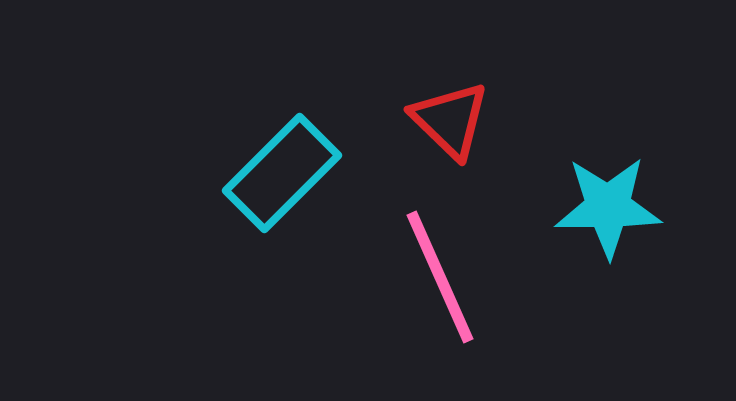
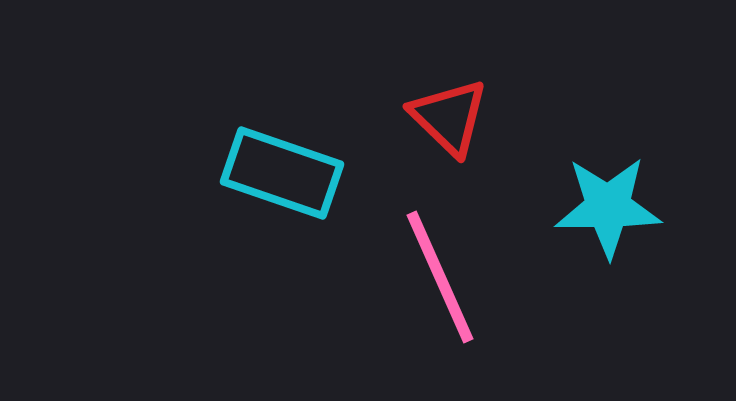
red triangle: moved 1 px left, 3 px up
cyan rectangle: rotated 64 degrees clockwise
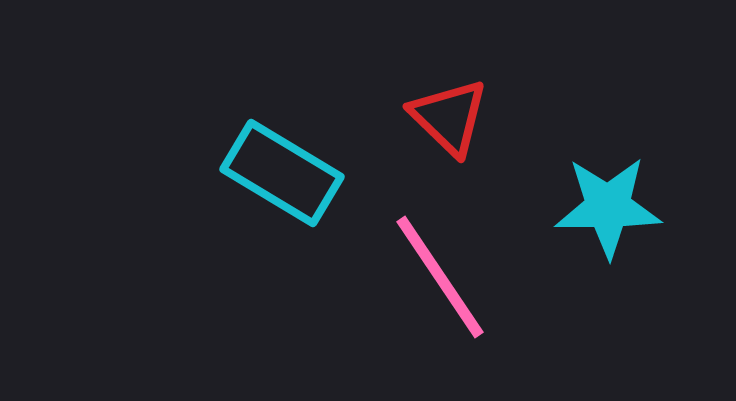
cyan rectangle: rotated 12 degrees clockwise
pink line: rotated 10 degrees counterclockwise
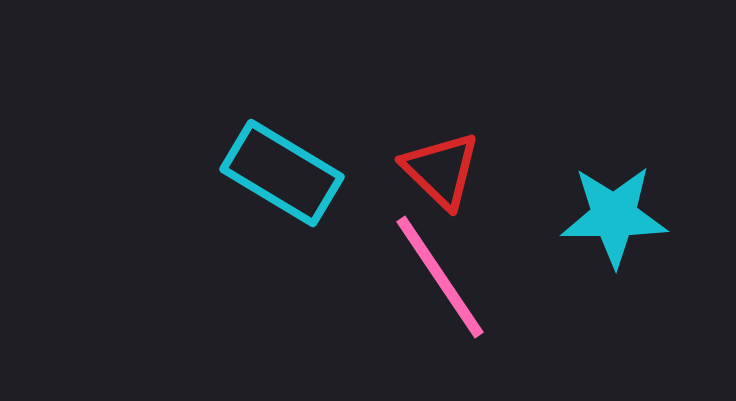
red triangle: moved 8 px left, 53 px down
cyan star: moved 6 px right, 9 px down
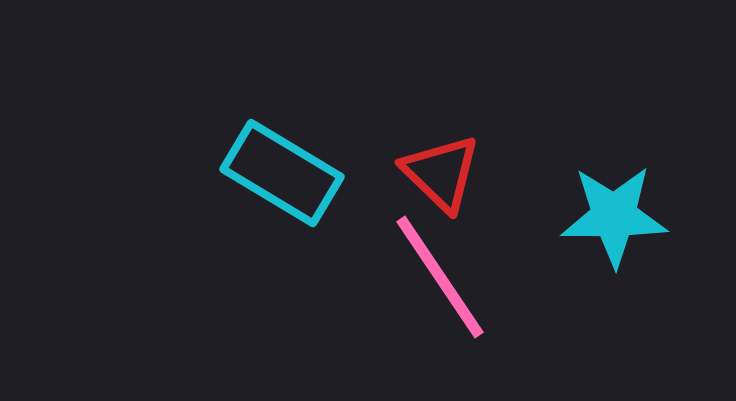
red triangle: moved 3 px down
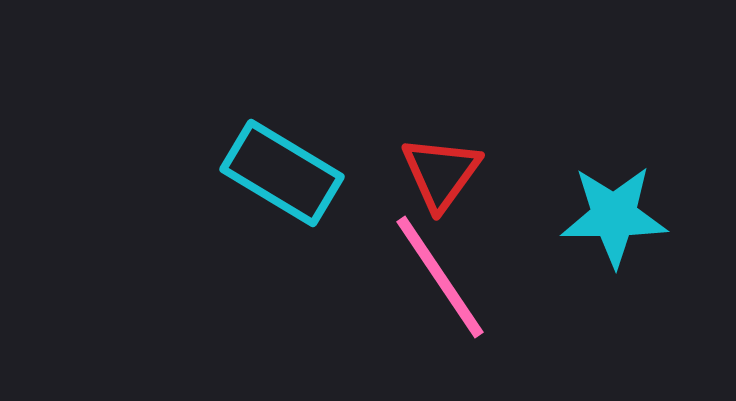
red triangle: rotated 22 degrees clockwise
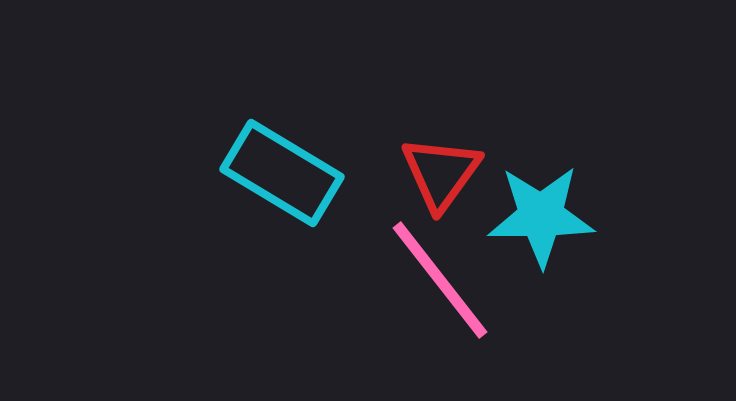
cyan star: moved 73 px left
pink line: moved 3 px down; rotated 4 degrees counterclockwise
